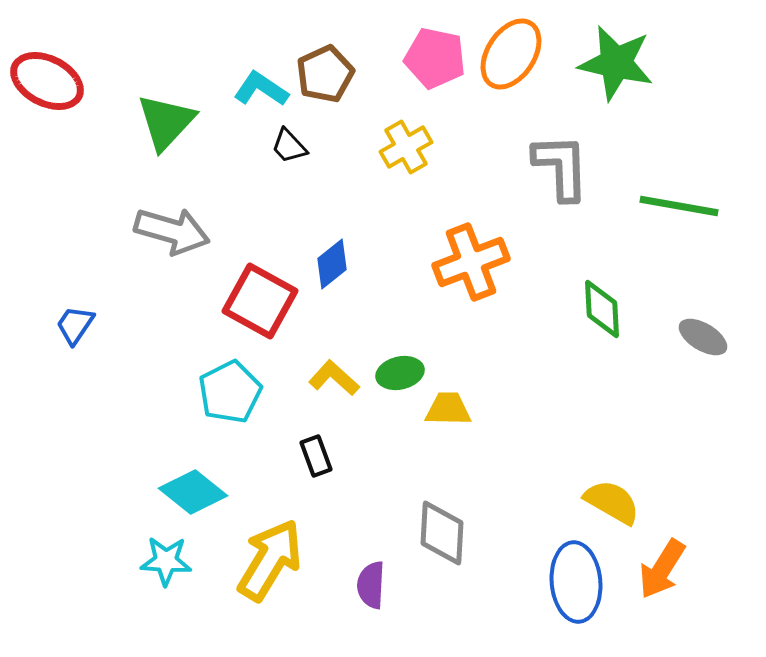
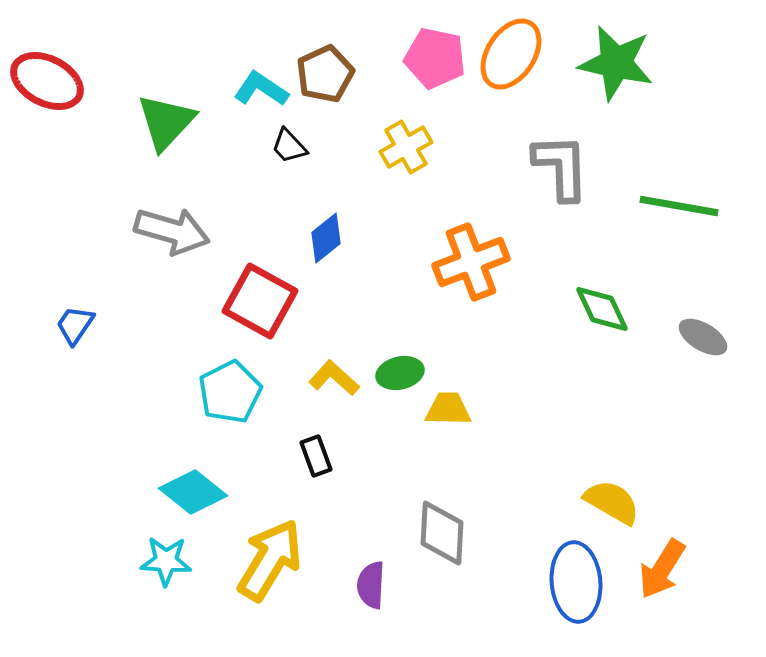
blue diamond: moved 6 px left, 26 px up
green diamond: rotated 22 degrees counterclockwise
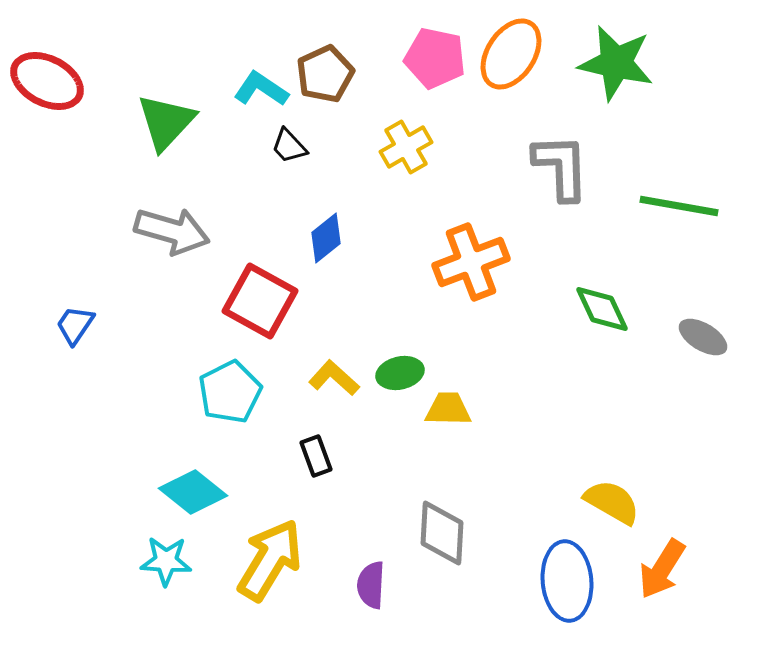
blue ellipse: moved 9 px left, 1 px up
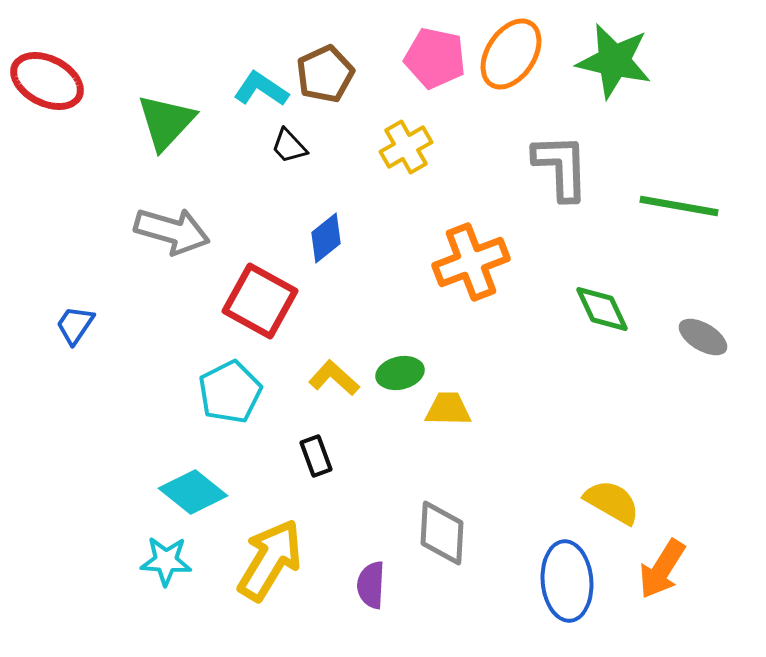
green star: moved 2 px left, 2 px up
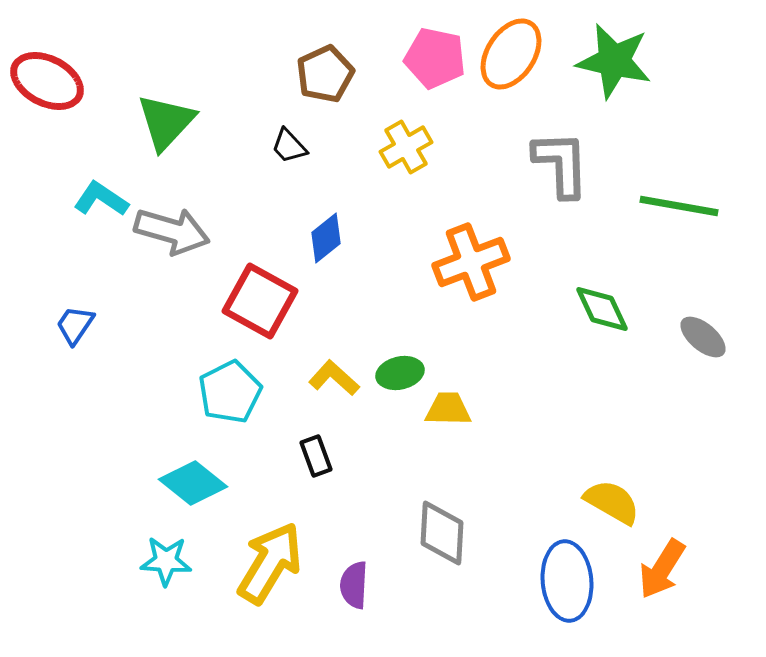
cyan L-shape: moved 160 px left, 110 px down
gray L-shape: moved 3 px up
gray ellipse: rotated 9 degrees clockwise
cyan diamond: moved 9 px up
yellow arrow: moved 3 px down
purple semicircle: moved 17 px left
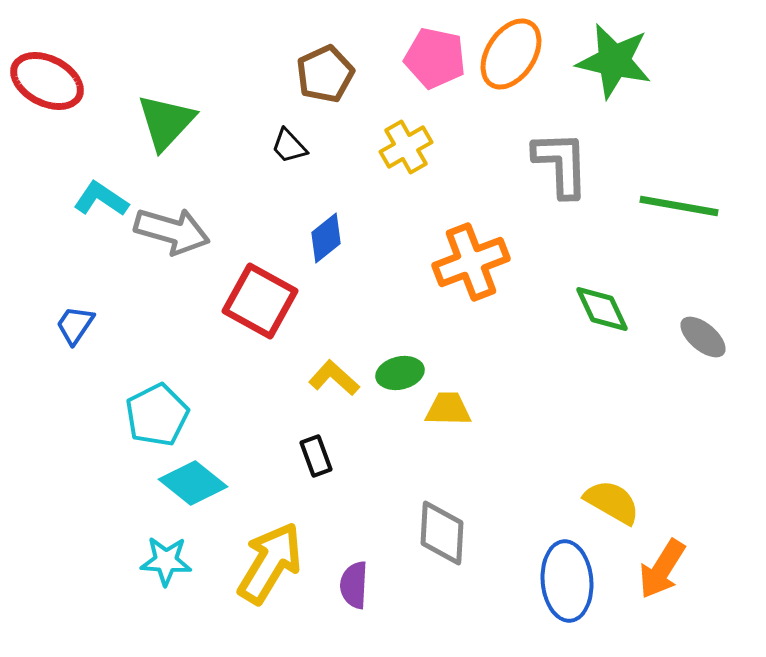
cyan pentagon: moved 73 px left, 23 px down
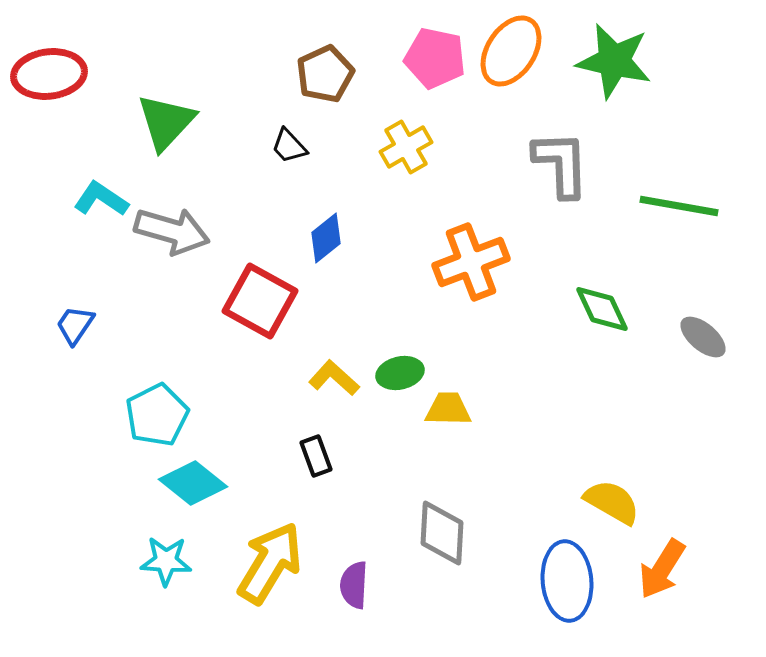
orange ellipse: moved 3 px up
red ellipse: moved 2 px right, 7 px up; rotated 34 degrees counterclockwise
